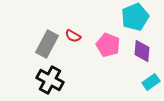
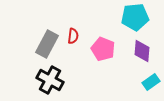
cyan pentagon: rotated 16 degrees clockwise
red semicircle: rotated 112 degrees counterclockwise
pink pentagon: moved 5 px left, 4 px down
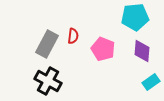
black cross: moved 2 px left, 1 px down
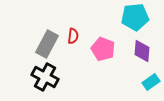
black cross: moved 3 px left, 4 px up
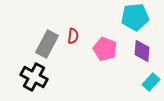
pink pentagon: moved 2 px right
black cross: moved 11 px left
cyan rectangle: rotated 12 degrees counterclockwise
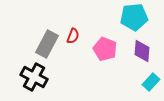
cyan pentagon: moved 1 px left
red semicircle: rotated 14 degrees clockwise
